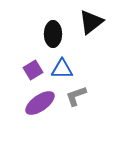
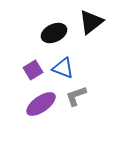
black ellipse: moved 1 px right, 1 px up; rotated 65 degrees clockwise
blue triangle: moved 1 px right, 1 px up; rotated 20 degrees clockwise
purple ellipse: moved 1 px right, 1 px down
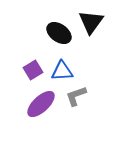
black triangle: rotated 16 degrees counterclockwise
black ellipse: moved 5 px right; rotated 60 degrees clockwise
blue triangle: moved 1 px left, 3 px down; rotated 25 degrees counterclockwise
purple ellipse: rotated 8 degrees counterclockwise
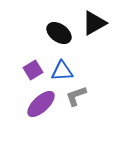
black triangle: moved 3 px right, 1 px down; rotated 24 degrees clockwise
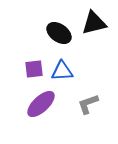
black triangle: rotated 16 degrees clockwise
purple square: moved 1 px right, 1 px up; rotated 24 degrees clockwise
gray L-shape: moved 12 px right, 8 px down
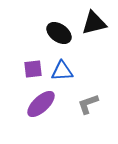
purple square: moved 1 px left
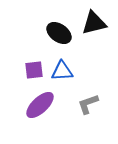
purple square: moved 1 px right, 1 px down
purple ellipse: moved 1 px left, 1 px down
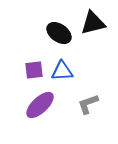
black triangle: moved 1 px left
